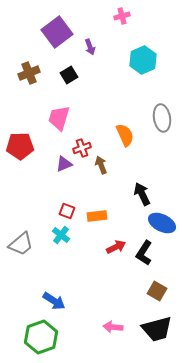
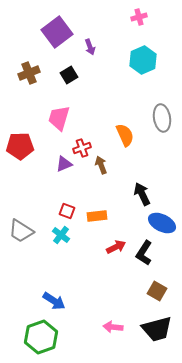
pink cross: moved 17 px right, 1 px down
gray trapezoid: moved 13 px up; rotated 72 degrees clockwise
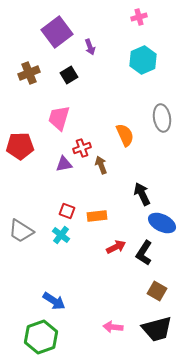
purple triangle: rotated 12 degrees clockwise
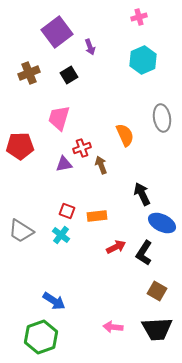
black trapezoid: rotated 12 degrees clockwise
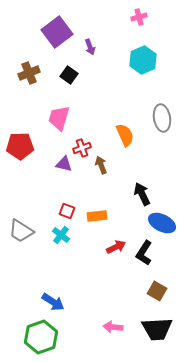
black square: rotated 24 degrees counterclockwise
purple triangle: rotated 24 degrees clockwise
blue arrow: moved 1 px left, 1 px down
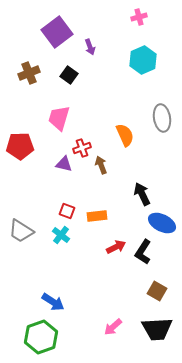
black L-shape: moved 1 px left, 1 px up
pink arrow: rotated 48 degrees counterclockwise
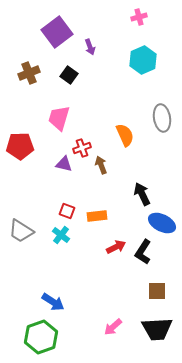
brown square: rotated 30 degrees counterclockwise
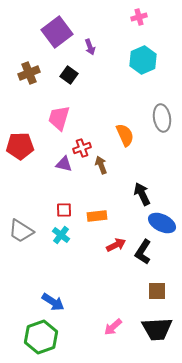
red square: moved 3 px left, 1 px up; rotated 21 degrees counterclockwise
red arrow: moved 2 px up
